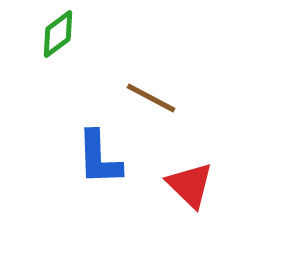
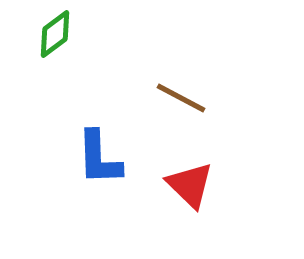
green diamond: moved 3 px left
brown line: moved 30 px right
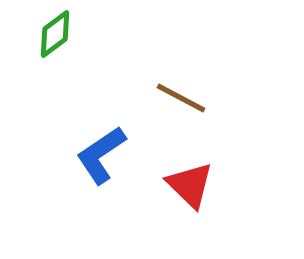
blue L-shape: moved 2 px right, 3 px up; rotated 58 degrees clockwise
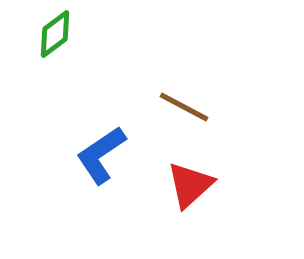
brown line: moved 3 px right, 9 px down
red triangle: rotated 34 degrees clockwise
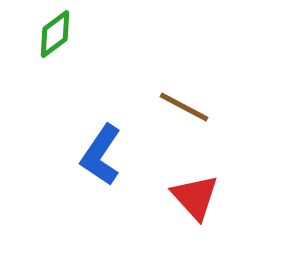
blue L-shape: rotated 22 degrees counterclockwise
red triangle: moved 5 px right, 12 px down; rotated 30 degrees counterclockwise
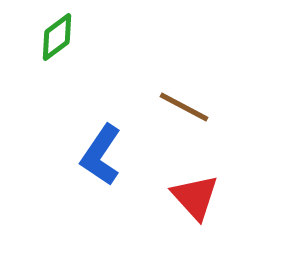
green diamond: moved 2 px right, 3 px down
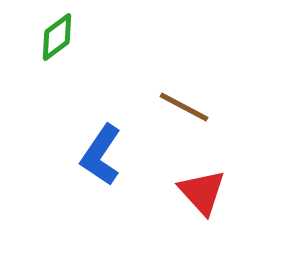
red triangle: moved 7 px right, 5 px up
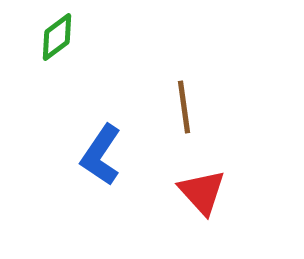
brown line: rotated 54 degrees clockwise
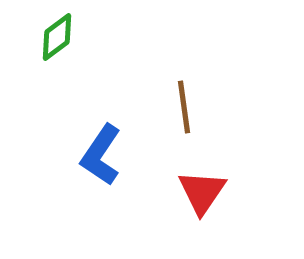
red triangle: rotated 16 degrees clockwise
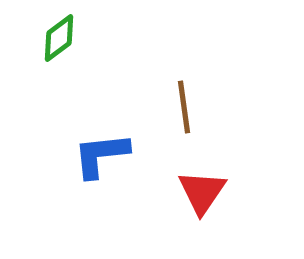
green diamond: moved 2 px right, 1 px down
blue L-shape: rotated 50 degrees clockwise
